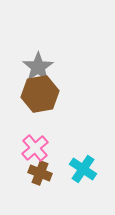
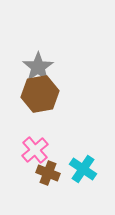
pink cross: moved 2 px down
brown cross: moved 8 px right
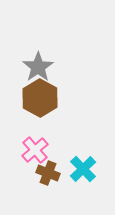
brown hexagon: moved 4 px down; rotated 21 degrees counterclockwise
cyan cross: rotated 12 degrees clockwise
